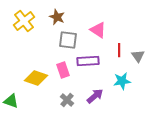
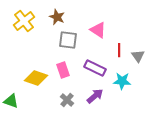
purple rectangle: moved 7 px right, 7 px down; rotated 30 degrees clockwise
cyan star: rotated 12 degrees clockwise
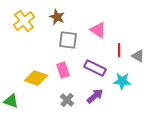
gray triangle: rotated 24 degrees counterclockwise
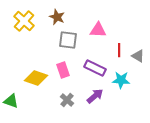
yellow cross: rotated 10 degrees counterclockwise
pink triangle: rotated 30 degrees counterclockwise
cyan star: moved 1 px left, 1 px up
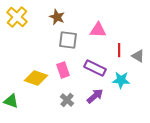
yellow cross: moved 7 px left, 4 px up
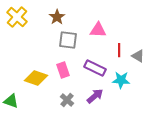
brown star: rotated 14 degrees clockwise
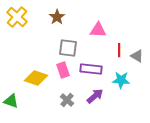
gray square: moved 8 px down
gray triangle: moved 1 px left
purple rectangle: moved 4 px left, 1 px down; rotated 20 degrees counterclockwise
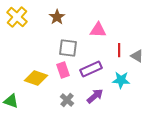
purple rectangle: rotated 30 degrees counterclockwise
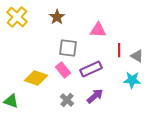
pink rectangle: rotated 21 degrees counterclockwise
cyan star: moved 11 px right
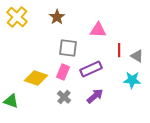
pink rectangle: moved 2 px down; rotated 63 degrees clockwise
gray cross: moved 3 px left, 3 px up
